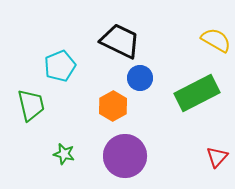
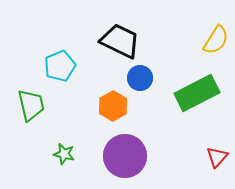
yellow semicircle: rotated 92 degrees clockwise
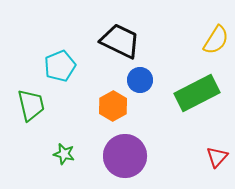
blue circle: moved 2 px down
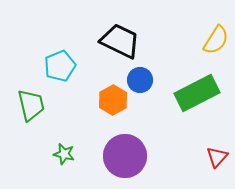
orange hexagon: moved 6 px up
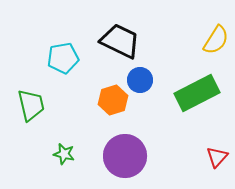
cyan pentagon: moved 3 px right, 8 px up; rotated 12 degrees clockwise
orange hexagon: rotated 12 degrees clockwise
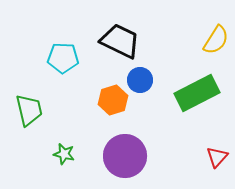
cyan pentagon: rotated 12 degrees clockwise
green trapezoid: moved 2 px left, 5 px down
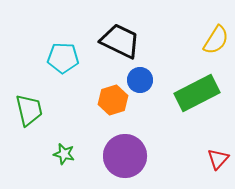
red triangle: moved 1 px right, 2 px down
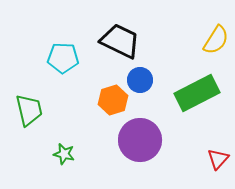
purple circle: moved 15 px right, 16 px up
